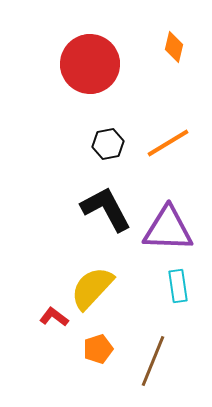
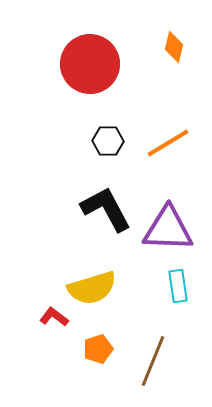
black hexagon: moved 3 px up; rotated 12 degrees clockwise
yellow semicircle: rotated 150 degrees counterclockwise
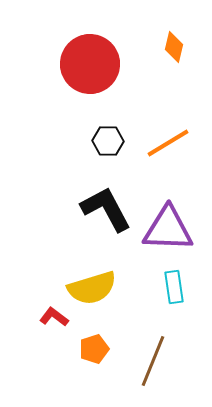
cyan rectangle: moved 4 px left, 1 px down
orange pentagon: moved 4 px left
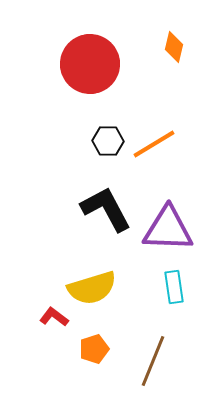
orange line: moved 14 px left, 1 px down
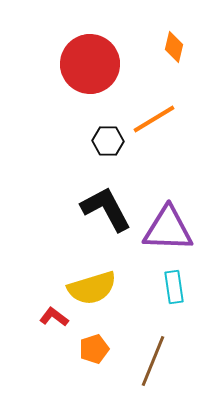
orange line: moved 25 px up
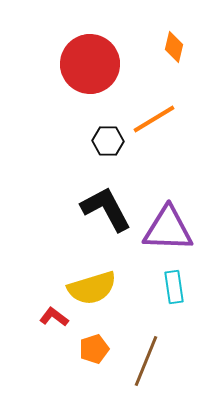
brown line: moved 7 px left
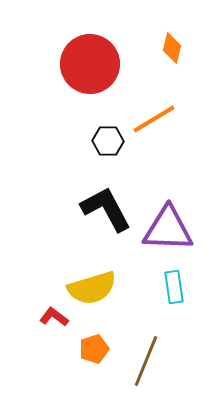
orange diamond: moved 2 px left, 1 px down
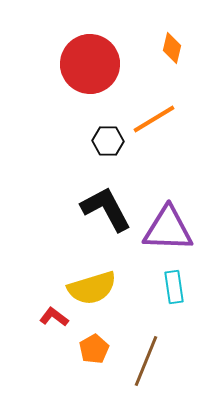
orange pentagon: rotated 12 degrees counterclockwise
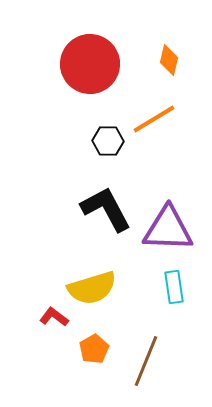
orange diamond: moved 3 px left, 12 px down
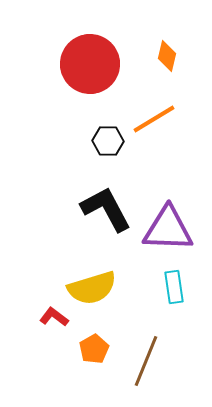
orange diamond: moved 2 px left, 4 px up
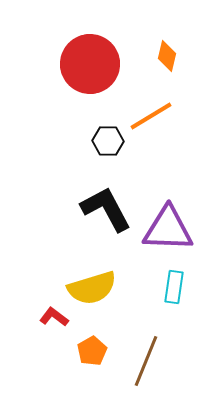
orange line: moved 3 px left, 3 px up
cyan rectangle: rotated 16 degrees clockwise
orange pentagon: moved 2 px left, 2 px down
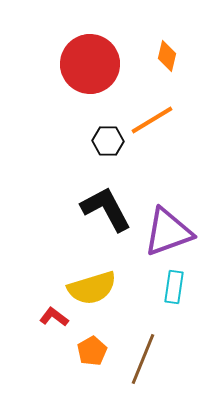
orange line: moved 1 px right, 4 px down
purple triangle: moved 3 px down; rotated 22 degrees counterclockwise
brown line: moved 3 px left, 2 px up
